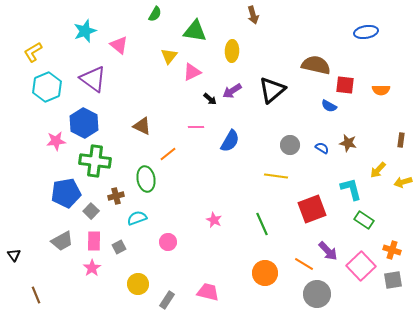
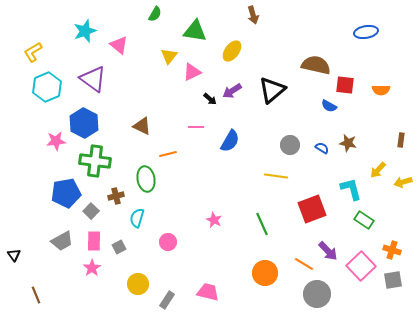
yellow ellipse at (232, 51): rotated 35 degrees clockwise
orange line at (168, 154): rotated 24 degrees clockwise
cyan semicircle at (137, 218): rotated 54 degrees counterclockwise
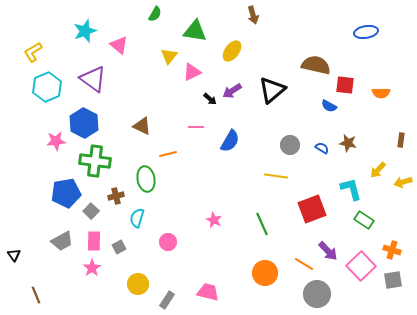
orange semicircle at (381, 90): moved 3 px down
